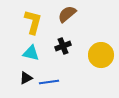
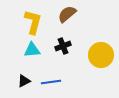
cyan triangle: moved 1 px right, 3 px up; rotated 18 degrees counterclockwise
black triangle: moved 2 px left, 3 px down
blue line: moved 2 px right
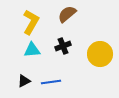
yellow L-shape: moved 2 px left; rotated 15 degrees clockwise
yellow circle: moved 1 px left, 1 px up
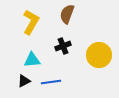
brown semicircle: rotated 30 degrees counterclockwise
cyan triangle: moved 10 px down
yellow circle: moved 1 px left, 1 px down
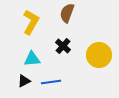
brown semicircle: moved 1 px up
black cross: rotated 28 degrees counterclockwise
cyan triangle: moved 1 px up
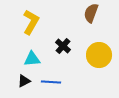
brown semicircle: moved 24 px right
blue line: rotated 12 degrees clockwise
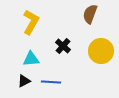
brown semicircle: moved 1 px left, 1 px down
yellow circle: moved 2 px right, 4 px up
cyan triangle: moved 1 px left
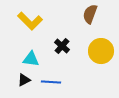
yellow L-shape: moved 1 px left, 1 px up; rotated 105 degrees clockwise
black cross: moved 1 px left
cyan triangle: rotated 12 degrees clockwise
black triangle: moved 1 px up
